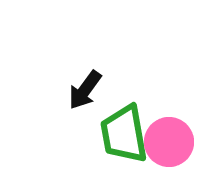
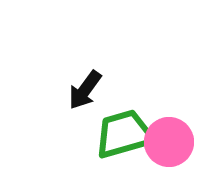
green trapezoid: rotated 84 degrees clockwise
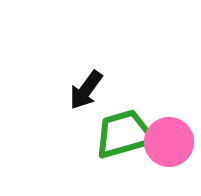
black arrow: moved 1 px right
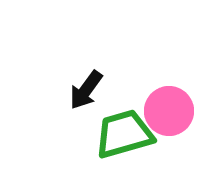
pink circle: moved 31 px up
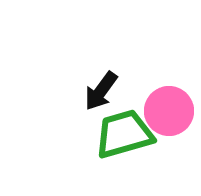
black arrow: moved 15 px right, 1 px down
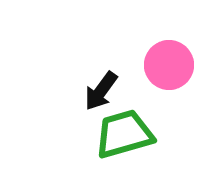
pink circle: moved 46 px up
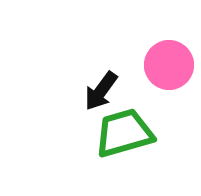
green trapezoid: moved 1 px up
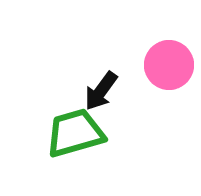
green trapezoid: moved 49 px left
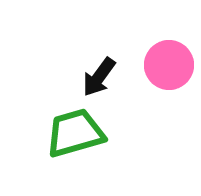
black arrow: moved 2 px left, 14 px up
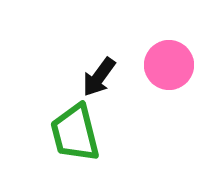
green trapezoid: rotated 88 degrees counterclockwise
